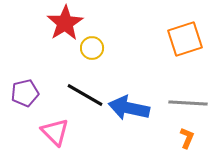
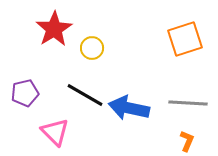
red star: moved 11 px left, 6 px down
orange L-shape: moved 3 px down
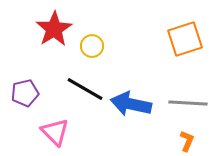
yellow circle: moved 2 px up
black line: moved 6 px up
blue arrow: moved 2 px right, 4 px up
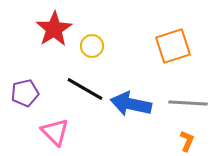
orange square: moved 12 px left, 7 px down
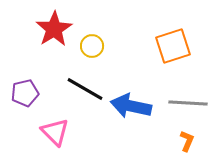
blue arrow: moved 2 px down
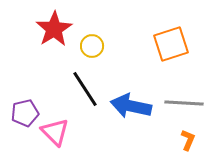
orange square: moved 2 px left, 2 px up
black line: rotated 27 degrees clockwise
purple pentagon: moved 20 px down
gray line: moved 4 px left
orange L-shape: moved 1 px right, 1 px up
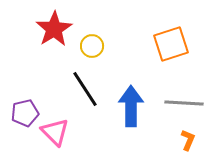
blue arrow: rotated 78 degrees clockwise
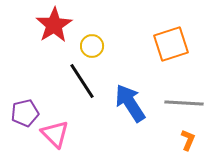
red star: moved 4 px up
black line: moved 3 px left, 8 px up
blue arrow: moved 1 px left, 3 px up; rotated 33 degrees counterclockwise
pink triangle: moved 2 px down
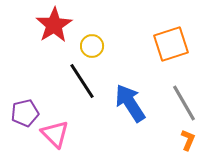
gray line: rotated 57 degrees clockwise
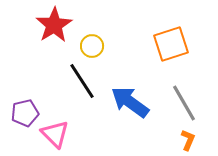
blue arrow: moved 1 px up; rotated 21 degrees counterclockwise
